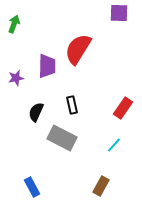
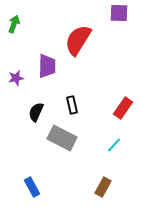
red semicircle: moved 9 px up
brown rectangle: moved 2 px right, 1 px down
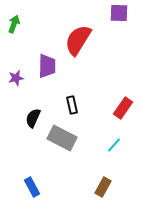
black semicircle: moved 3 px left, 6 px down
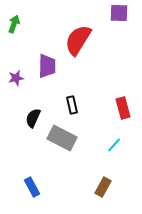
red rectangle: rotated 50 degrees counterclockwise
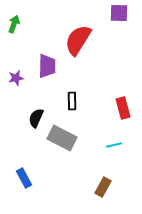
black rectangle: moved 4 px up; rotated 12 degrees clockwise
black semicircle: moved 3 px right
cyan line: rotated 35 degrees clockwise
blue rectangle: moved 8 px left, 9 px up
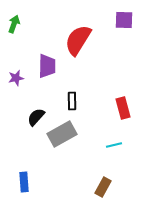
purple square: moved 5 px right, 7 px down
black semicircle: moved 1 px up; rotated 18 degrees clockwise
gray rectangle: moved 4 px up; rotated 56 degrees counterclockwise
blue rectangle: moved 4 px down; rotated 24 degrees clockwise
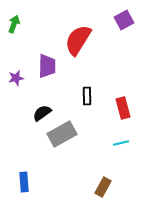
purple square: rotated 30 degrees counterclockwise
black rectangle: moved 15 px right, 5 px up
black semicircle: moved 6 px right, 4 px up; rotated 12 degrees clockwise
cyan line: moved 7 px right, 2 px up
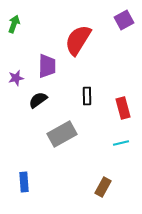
black semicircle: moved 4 px left, 13 px up
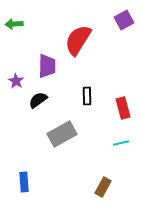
green arrow: rotated 114 degrees counterclockwise
purple star: moved 3 px down; rotated 28 degrees counterclockwise
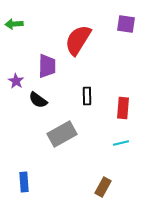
purple square: moved 2 px right, 4 px down; rotated 36 degrees clockwise
black semicircle: rotated 108 degrees counterclockwise
red rectangle: rotated 20 degrees clockwise
